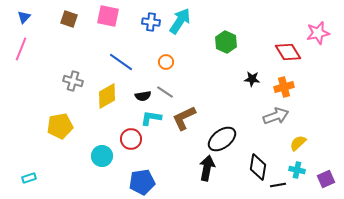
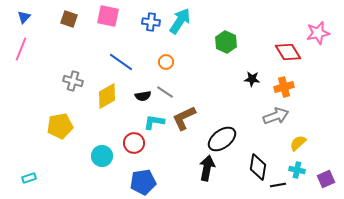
cyan L-shape: moved 3 px right, 4 px down
red circle: moved 3 px right, 4 px down
blue pentagon: moved 1 px right
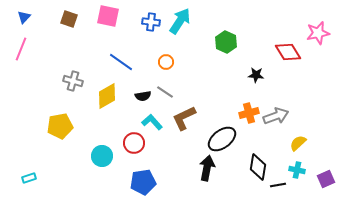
black star: moved 4 px right, 4 px up
orange cross: moved 35 px left, 26 px down
cyan L-shape: moved 2 px left; rotated 40 degrees clockwise
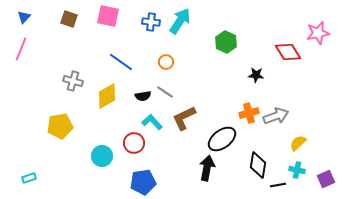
black diamond: moved 2 px up
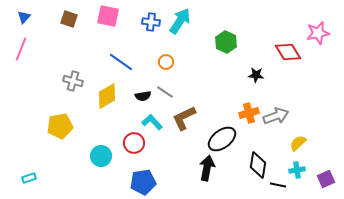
cyan circle: moved 1 px left
cyan cross: rotated 21 degrees counterclockwise
black line: rotated 21 degrees clockwise
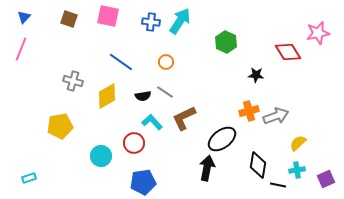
orange cross: moved 2 px up
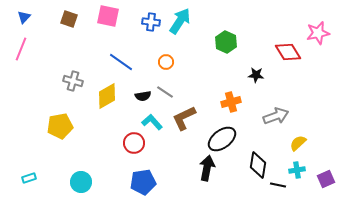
orange cross: moved 18 px left, 9 px up
cyan circle: moved 20 px left, 26 px down
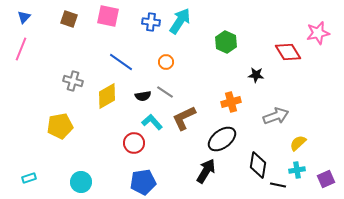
black arrow: moved 1 px left, 3 px down; rotated 20 degrees clockwise
